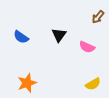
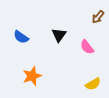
pink semicircle: rotated 28 degrees clockwise
orange star: moved 5 px right, 7 px up
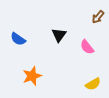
blue semicircle: moved 3 px left, 2 px down
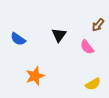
brown arrow: moved 8 px down
orange star: moved 3 px right
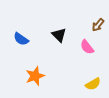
black triangle: rotated 21 degrees counterclockwise
blue semicircle: moved 3 px right
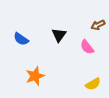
brown arrow: rotated 24 degrees clockwise
black triangle: rotated 21 degrees clockwise
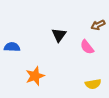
blue semicircle: moved 9 px left, 8 px down; rotated 147 degrees clockwise
yellow semicircle: rotated 21 degrees clockwise
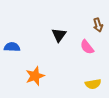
brown arrow: rotated 80 degrees counterclockwise
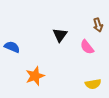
black triangle: moved 1 px right
blue semicircle: rotated 21 degrees clockwise
